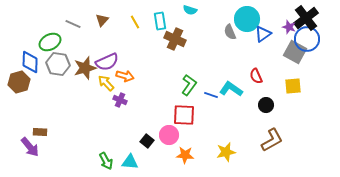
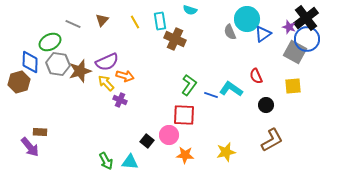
brown star: moved 5 px left, 3 px down
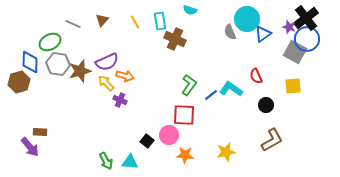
blue line: rotated 56 degrees counterclockwise
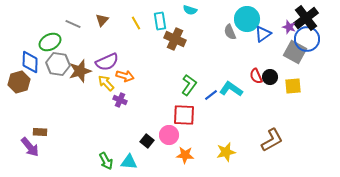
yellow line: moved 1 px right, 1 px down
black circle: moved 4 px right, 28 px up
cyan triangle: moved 1 px left
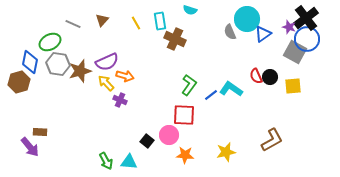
blue diamond: rotated 10 degrees clockwise
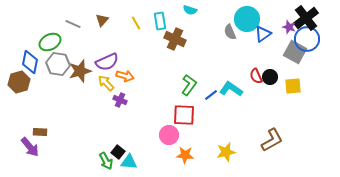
black square: moved 29 px left, 11 px down
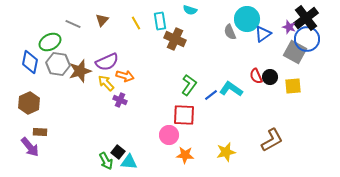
brown hexagon: moved 10 px right, 21 px down; rotated 10 degrees counterclockwise
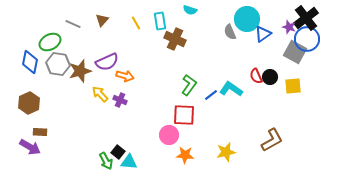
yellow arrow: moved 6 px left, 11 px down
purple arrow: rotated 20 degrees counterclockwise
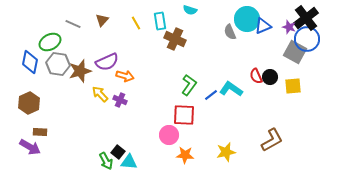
blue triangle: moved 8 px up; rotated 12 degrees clockwise
